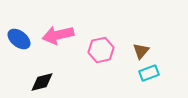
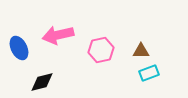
blue ellipse: moved 9 px down; rotated 25 degrees clockwise
brown triangle: rotated 48 degrees clockwise
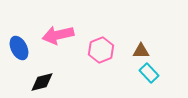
pink hexagon: rotated 10 degrees counterclockwise
cyan rectangle: rotated 66 degrees clockwise
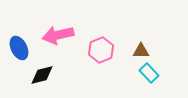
black diamond: moved 7 px up
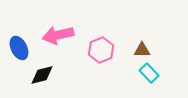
brown triangle: moved 1 px right, 1 px up
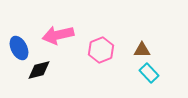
black diamond: moved 3 px left, 5 px up
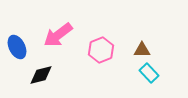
pink arrow: rotated 24 degrees counterclockwise
blue ellipse: moved 2 px left, 1 px up
black diamond: moved 2 px right, 5 px down
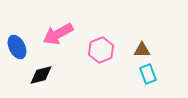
pink arrow: moved 1 px up; rotated 8 degrees clockwise
cyan rectangle: moved 1 px left, 1 px down; rotated 24 degrees clockwise
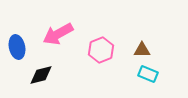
blue ellipse: rotated 15 degrees clockwise
cyan rectangle: rotated 48 degrees counterclockwise
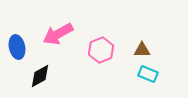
black diamond: moved 1 px left, 1 px down; rotated 15 degrees counterclockwise
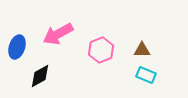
blue ellipse: rotated 30 degrees clockwise
cyan rectangle: moved 2 px left, 1 px down
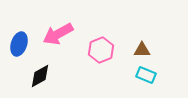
blue ellipse: moved 2 px right, 3 px up
